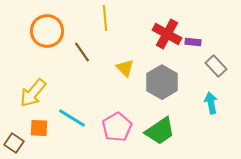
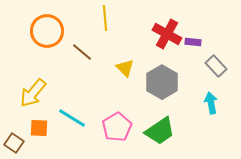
brown line: rotated 15 degrees counterclockwise
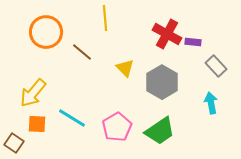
orange circle: moved 1 px left, 1 px down
orange square: moved 2 px left, 4 px up
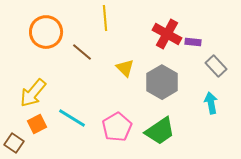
orange square: rotated 30 degrees counterclockwise
